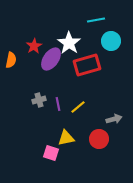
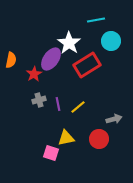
red star: moved 28 px down
red rectangle: rotated 16 degrees counterclockwise
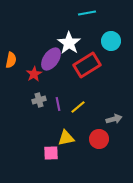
cyan line: moved 9 px left, 7 px up
pink square: rotated 21 degrees counterclockwise
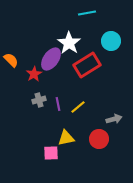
orange semicircle: rotated 56 degrees counterclockwise
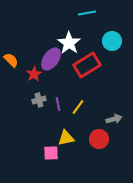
cyan circle: moved 1 px right
yellow line: rotated 14 degrees counterclockwise
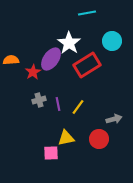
orange semicircle: rotated 49 degrees counterclockwise
red star: moved 1 px left, 2 px up
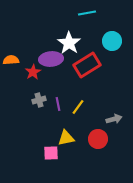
purple ellipse: rotated 50 degrees clockwise
red circle: moved 1 px left
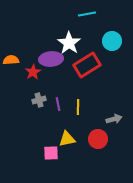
cyan line: moved 1 px down
yellow line: rotated 35 degrees counterclockwise
yellow triangle: moved 1 px right, 1 px down
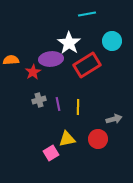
pink square: rotated 28 degrees counterclockwise
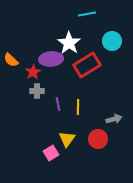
orange semicircle: rotated 133 degrees counterclockwise
gray cross: moved 2 px left, 9 px up; rotated 16 degrees clockwise
yellow triangle: rotated 42 degrees counterclockwise
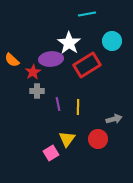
orange semicircle: moved 1 px right
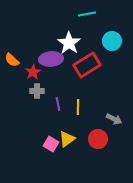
gray arrow: rotated 42 degrees clockwise
yellow triangle: rotated 18 degrees clockwise
pink square: moved 9 px up; rotated 28 degrees counterclockwise
